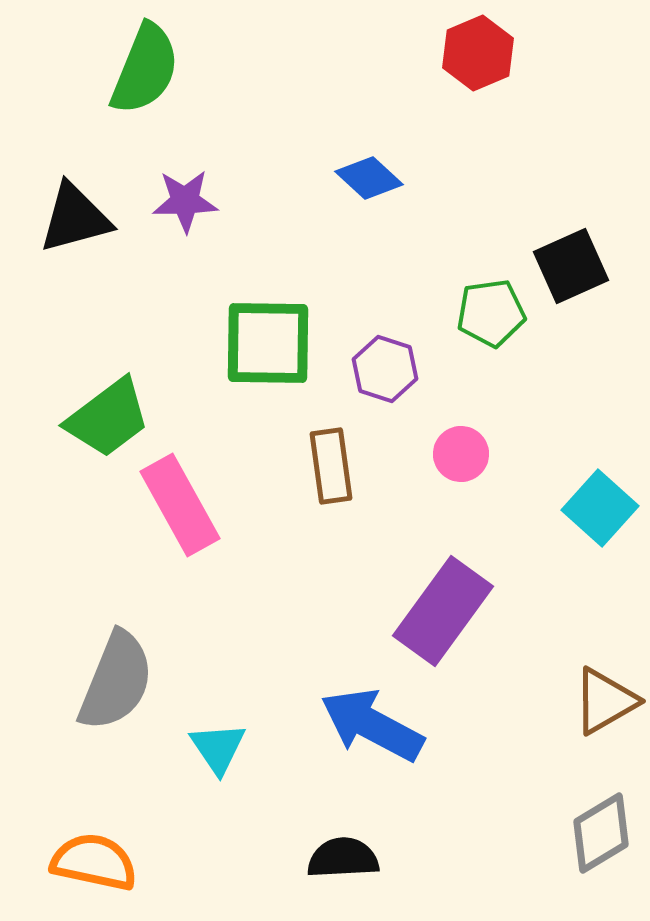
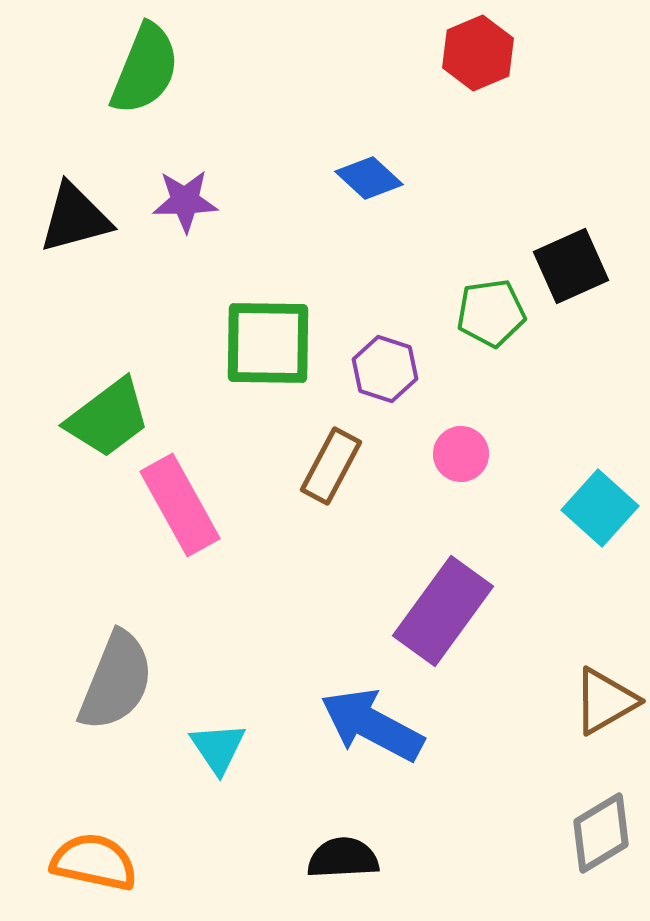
brown rectangle: rotated 36 degrees clockwise
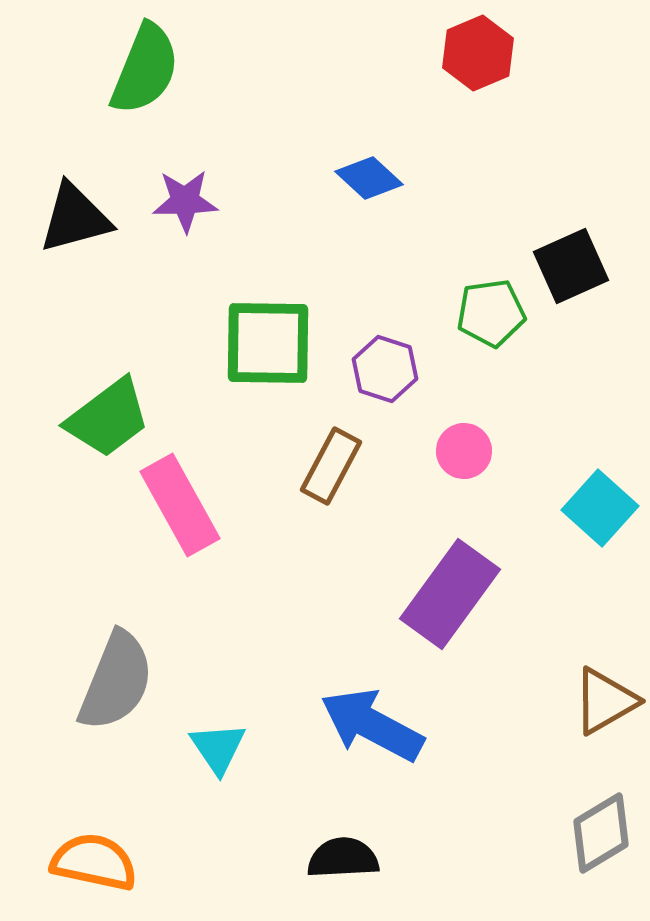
pink circle: moved 3 px right, 3 px up
purple rectangle: moved 7 px right, 17 px up
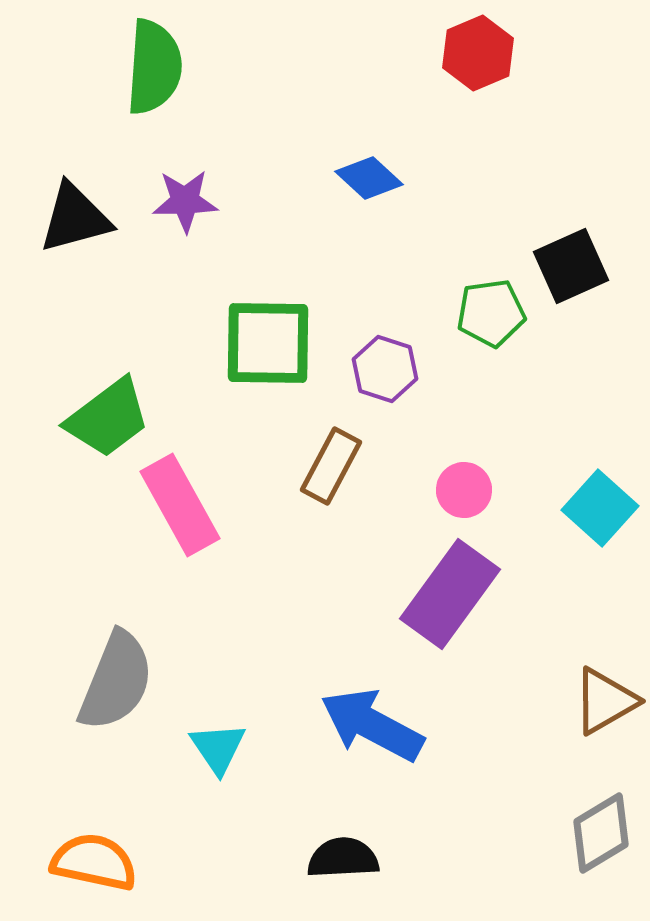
green semicircle: moved 9 px right, 2 px up; rotated 18 degrees counterclockwise
pink circle: moved 39 px down
